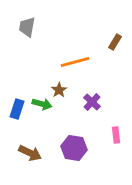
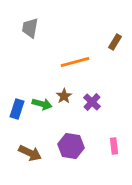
gray trapezoid: moved 3 px right, 1 px down
brown star: moved 5 px right, 6 px down
pink rectangle: moved 2 px left, 11 px down
purple hexagon: moved 3 px left, 2 px up
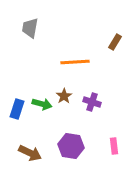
orange line: rotated 12 degrees clockwise
purple cross: rotated 24 degrees counterclockwise
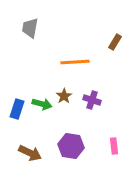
purple cross: moved 2 px up
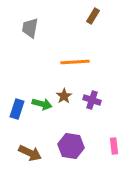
brown rectangle: moved 22 px left, 26 px up
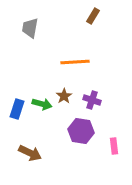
purple hexagon: moved 10 px right, 15 px up
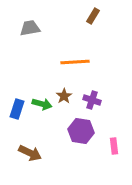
gray trapezoid: rotated 70 degrees clockwise
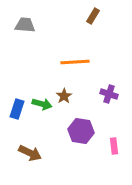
gray trapezoid: moved 5 px left, 3 px up; rotated 15 degrees clockwise
purple cross: moved 17 px right, 6 px up
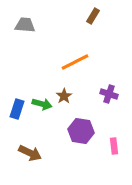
orange line: rotated 24 degrees counterclockwise
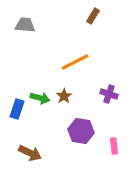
green arrow: moved 2 px left, 6 px up
